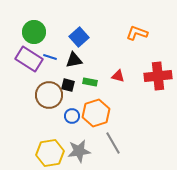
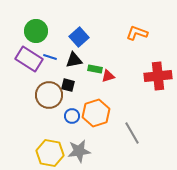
green circle: moved 2 px right, 1 px up
red triangle: moved 10 px left; rotated 32 degrees counterclockwise
green rectangle: moved 5 px right, 13 px up
gray line: moved 19 px right, 10 px up
yellow hexagon: rotated 20 degrees clockwise
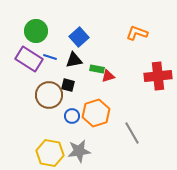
green rectangle: moved 2 px right
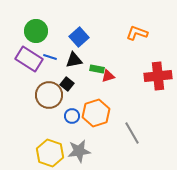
black square: moved 1 px left, 1 px up; rotated 24 degrees clockwise
yellow hexagon: rotated 8 degrees clockwise
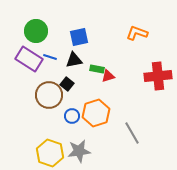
blue square: rotated 30 degrees clockwise
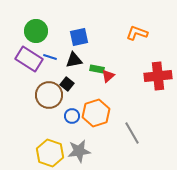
red triangle: rotated 24 degrees counterclockwise
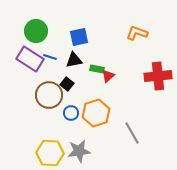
purple rectangle: moved 1 px right
blue circle: moved 1 px left, 3 px up
yellow hexagon: rotated 16 degrees counterclockwise
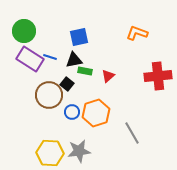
green circle: moved 12 px left
green rectangle: moved 12 px left, 2 px down
blue circle: moved 1 px right, 1 px up
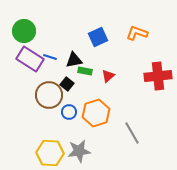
blue square: moved 19 px right; rotated 12 degrees counterclockwise
blue circle: moved 3 px left
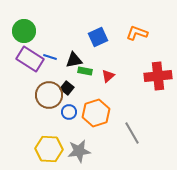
black square: moved 4 px down
yellow hexagon: moved 1 px left, 4 px up
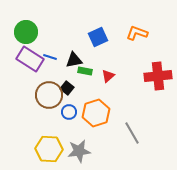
green circle: moved 2 px right, 1 px down
